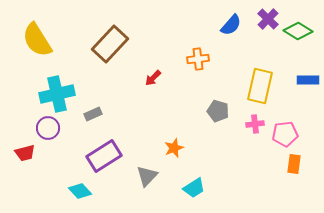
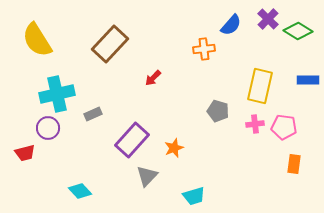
orange cross: moved 6 px right, 10 px up
pink pentagon: moved 1 px left, 7 px up; rotated 15 degrees clockwise
purple rectangle: moved 28 px right, 16 px up; rotated 16 degrees counterclockwise
cyan trapezoid: moved 8 px down; rotated 15 degrees clockwise
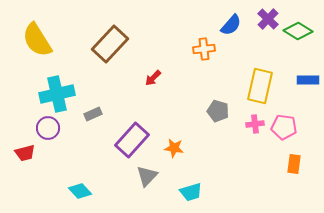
orange star: rotated 30 degrees clockwise
cyan trapezoid: moved 3 px left, 4 px up
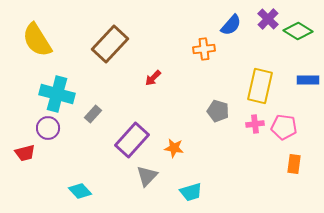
cyan cross: rotated 28 degrees clockwise
gray rectangle: rotated 24 degrees counterclockwise
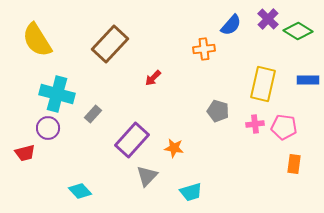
yellow rectangle: moved 3 px right, 2 px up
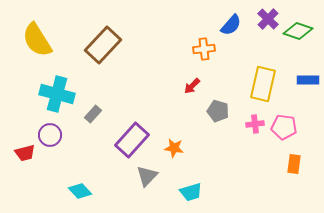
green diamond: rotated 12 degrees counterclockwise
brown rectangle: moved 7 px left, 1 px down
red arrow: moved 39 px right, 8 px down
purple circle: moved 2 px right, 7 px down
